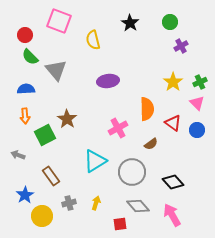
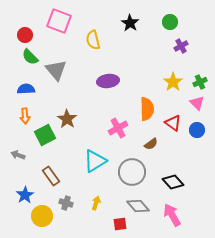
gray cross: moved 3 px left; rotated 32 degrees clockwise
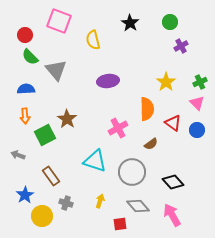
yellow star: moved 7 px left
cyan triangle: rotated 50 degrees clockwise
yellow arrow: moved 4 px right, 2 px up
